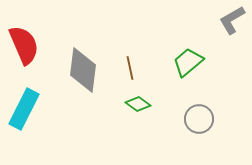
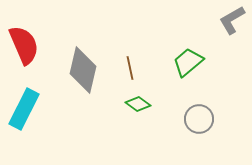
gray diamond: rotated 6 degrees clockwise
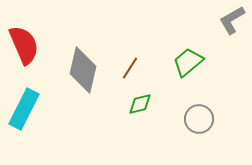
brown line: rotated 45 degrees clockwise
green diamond: moved 2 px right; rotated 50 degrees counterclockwise
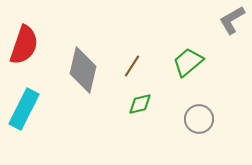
red semicircle: rotated 42 degrees clockwise
brown line: moved 2 px right, 2 px up
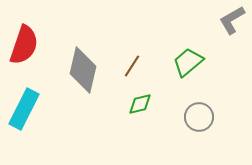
gray circle: moved 2 px up
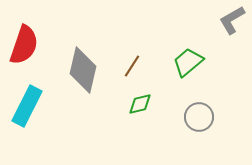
cyan rectangle: moved 3 px right, 3 px up
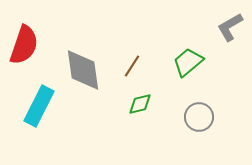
gray L-shape: moved 2 px left, 7 px down
gray diamond: rotated 21 degrees counterclockwise
cyan rectangle: moved 12 px right
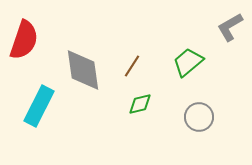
red semicircle: moved 5 px up
